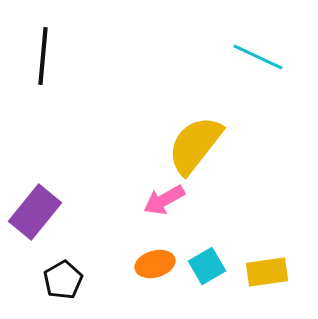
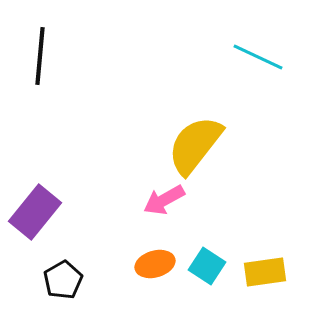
black line: moved 3 px left
cyan square: rotated 27 degrees counterclockwise
yellow rectangle: moved 2 px left
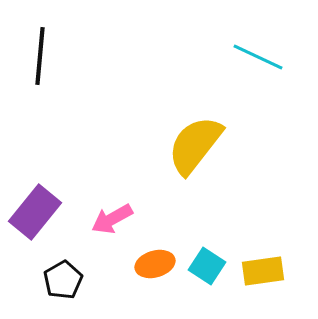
pink arrow: moved 52 px left, 19 px down
yellow rectangle: moved 2 px left, 1 px up
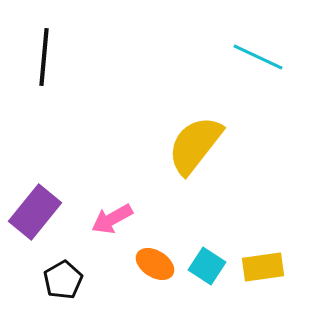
black line: moved 4 px right, 1 px down
orange ellipse: rotated 48 degrees clockwise
yellow rectangle: moved 4 px up
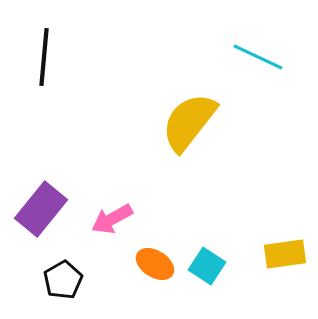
yellow semicircle: moved 6 px left, 23 px up
purple rectangle: moved 6 px right, 3 px up
yellow rectangle: moved 22 px right, 13 px up
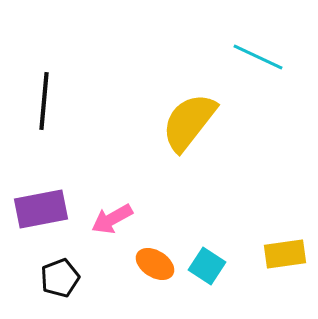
black line: moved 44 px down
purple rectangle: rotated 40 degrees clockwise
black pentagon: moved 3 px left, 2 px up; rotated 9 degrees clockwise
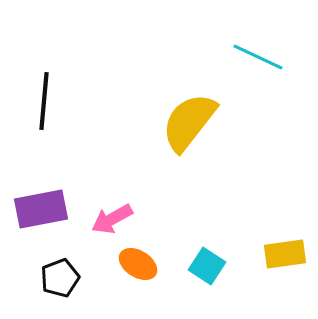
orange ellipse: moved 17 px left
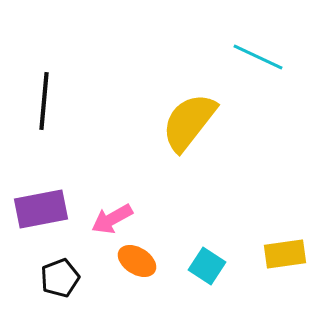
orange ellipse: moved 1 px left, 3 px up
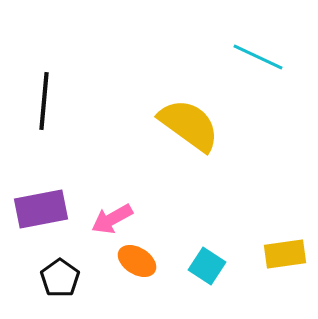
yellow semicircle: moved 3 px down; rotated 88 degrees clockwise
black pentagon: rotated 15 degrees counterclockwise
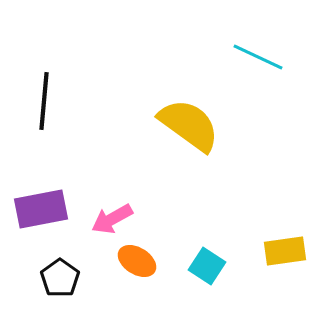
yellow rectangle: moved 3 px up
